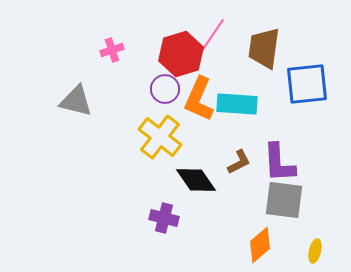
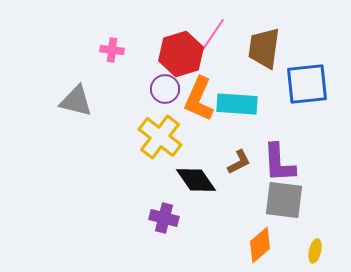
pink cross: rotated 25 degrees clockwise
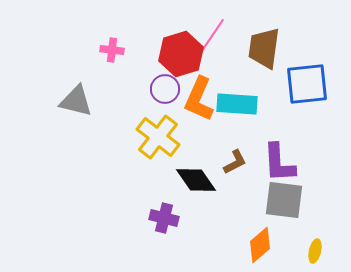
yellow cross: moved 2 px left
brown L-shape: moved 4 px left
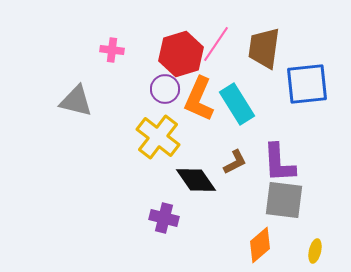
pink line: moved 4 px right, 8 px down
cyan rectangle: rotated 54 degrees clockwise
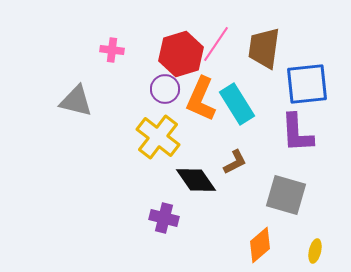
orange L-shape: moved 2 px right
purple L-shape: moved 18 px right, 30 px up
gray square: moved 2 px right, 5 px up; rotated 9 degrees clockwise
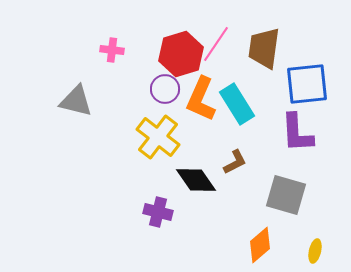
purple cross: moved 6 px left, 6 px up
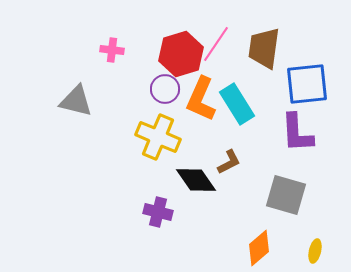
yellow cross: rotated 15 degrees counterclockwise
brown L-shape: moved 6 px left
orange diamond: moved 1 px left, 3 px down
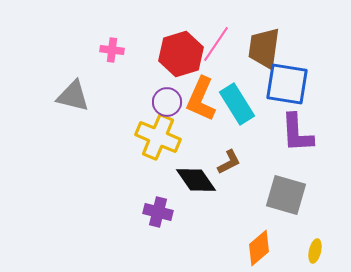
blue square: moved 20 px left; rotated 15 degrees clockwise
purple circle: moved 2 px right, 13 px down
gray triangle: moved 3 px left, 5 px up
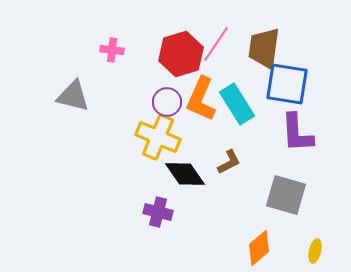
black diamond: moved 11 px left, 6 px up
